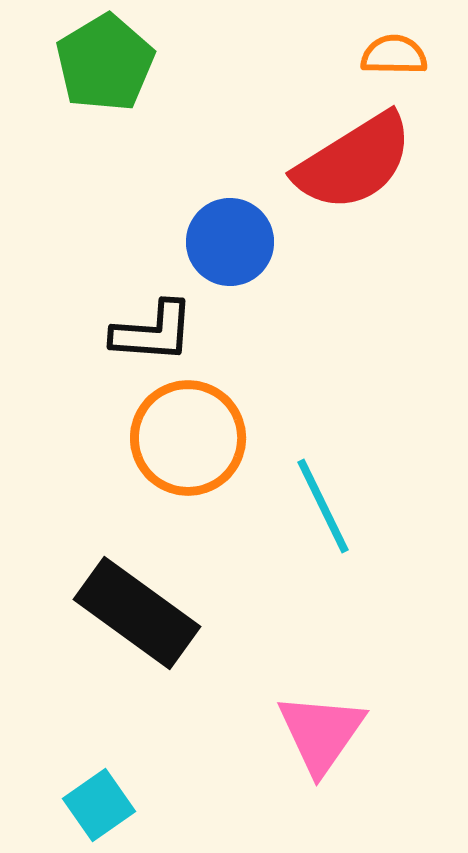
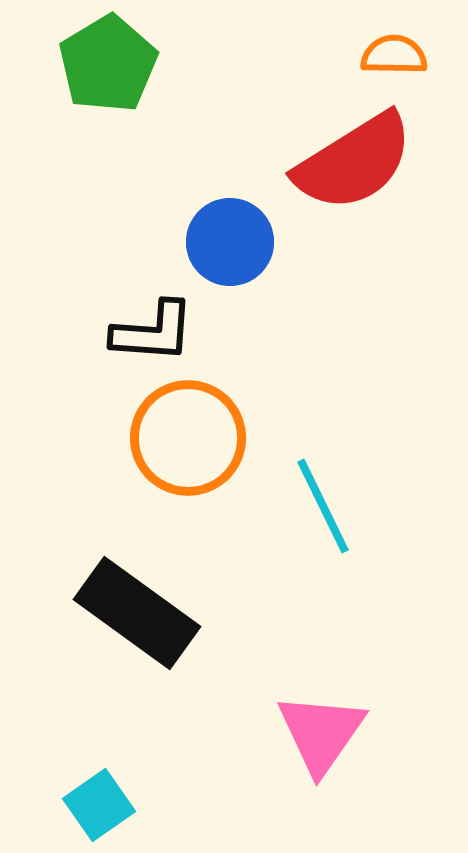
green pentagon: moved 3 px right, 1 px down
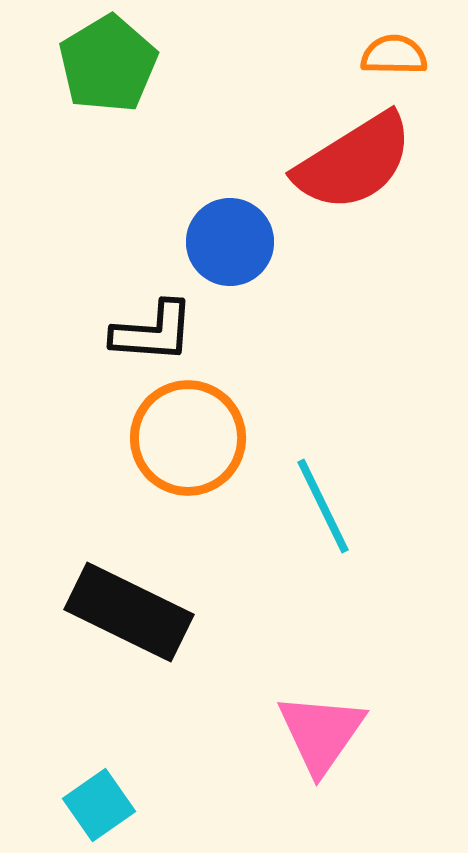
black rectangle: moved 8 px left, 1 px up; rotated 10 degrees counterclockwise
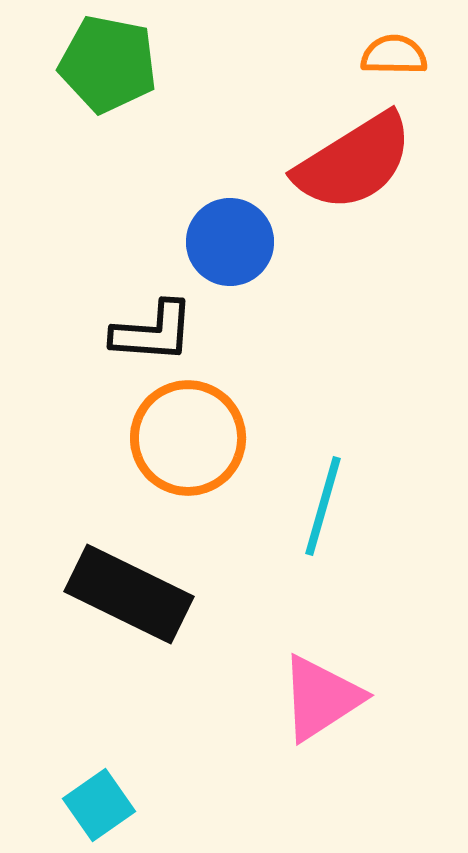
green pentagon: rotated 30 degrees counterclockwise
cyan line: rotated 42 degrees clockwise
black rectangle: moved 18 px up
pink triangle: moved 35 px up; rotated 22 degrees clockwise
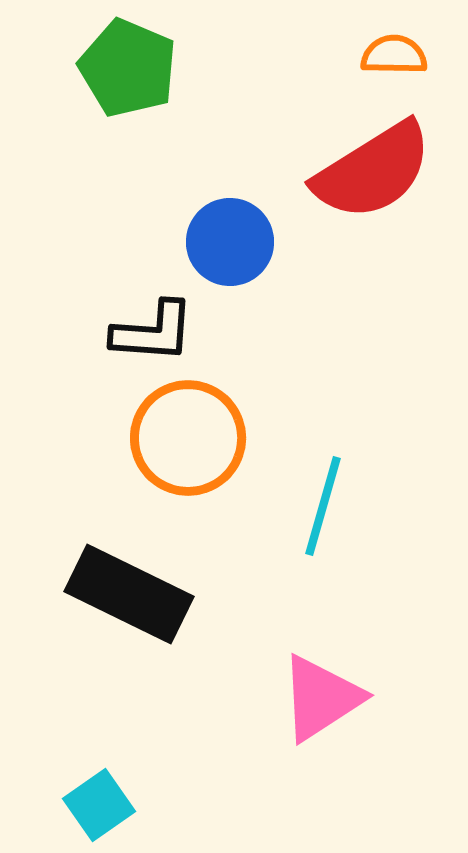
green pentagon: moved 20 px right, 4 px down; rotated 12 degrees clockwise
red semicircle: moved 19 px right, 9 px down
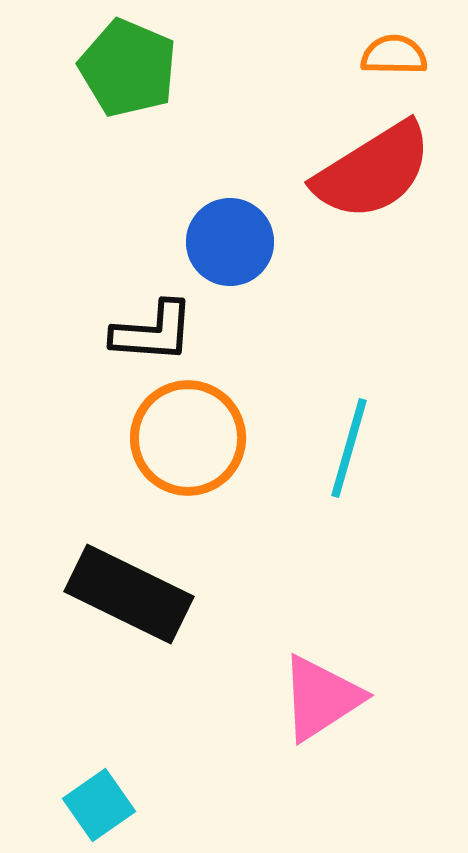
cyan line: moved 26 px right, 58 px up
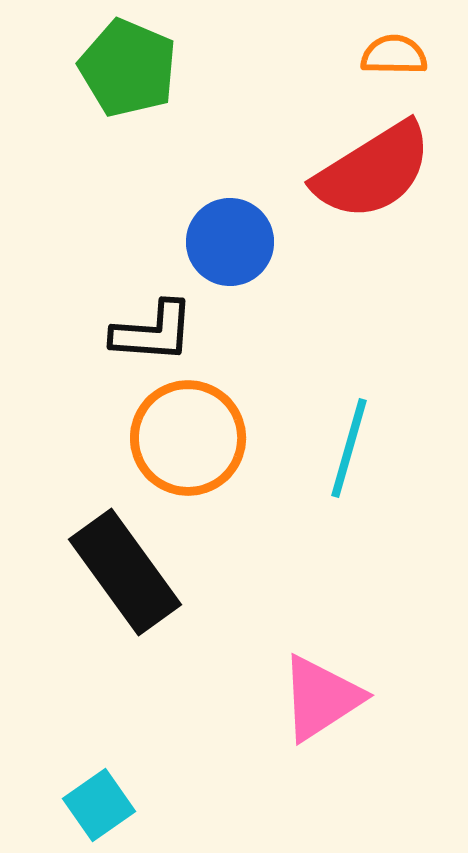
black rectangle: moved 4 px left, 22 px up; rotated 28 degrees clockwise
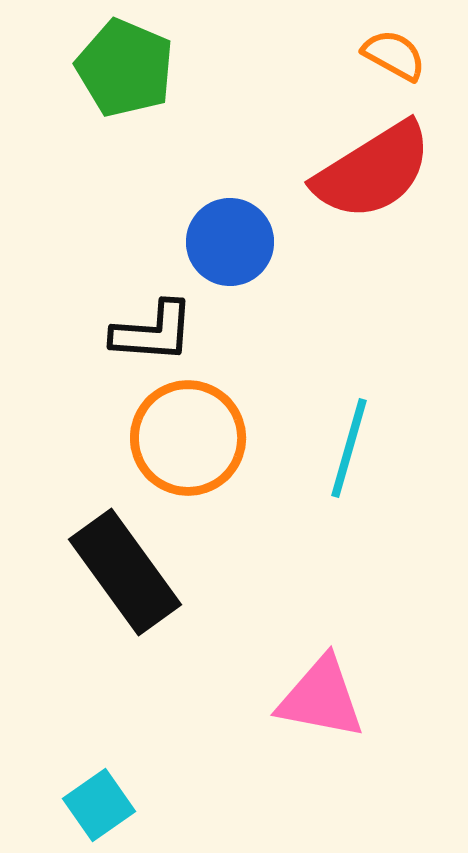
orange semicircle: rotated 28 degrees clockwise
green pentagon: moved 3 px left
pink triangle: rotated 44 degrees clockwise
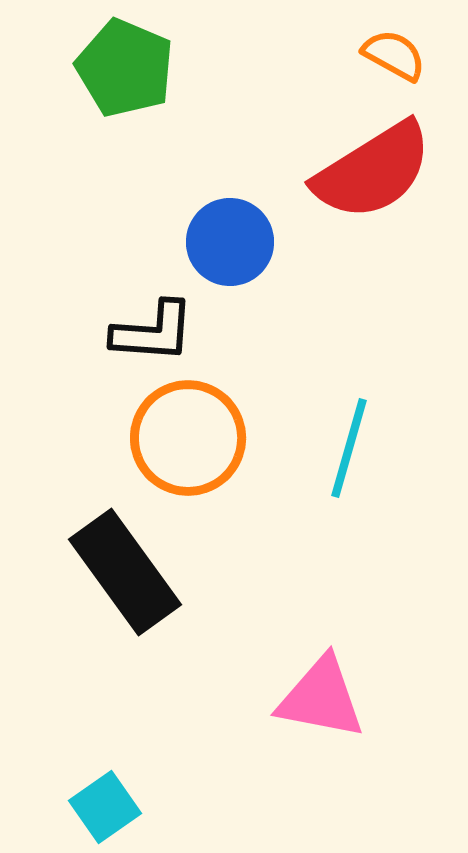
cyan square: moved 6 px right, 2 px down
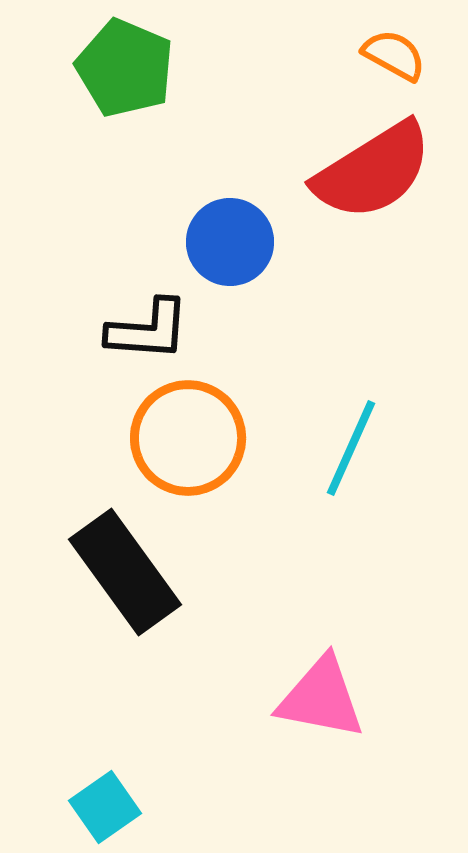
black L-shape: moved 5 px left, 2 px up
cyan line: moved 2 px right; rotated 8 degrees clockwise
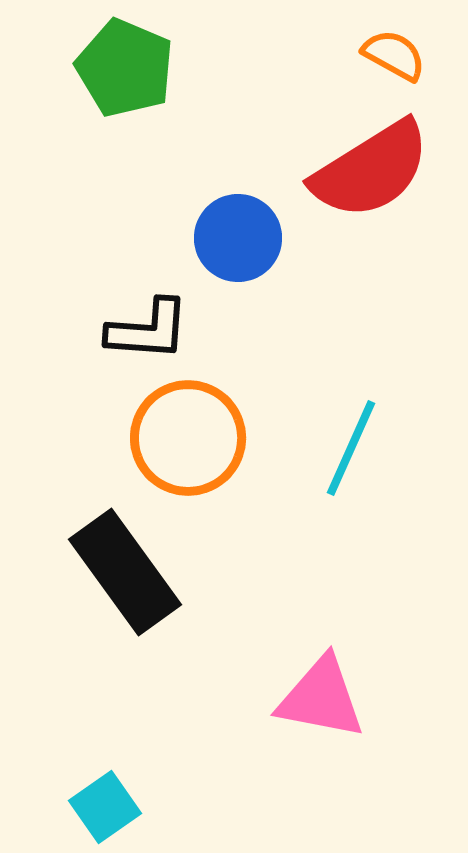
red semicircle: moved 2 px left, 1 px up
blue circle: moved 8 px right, 4 px up
